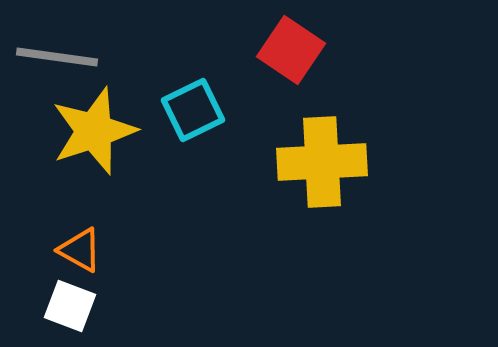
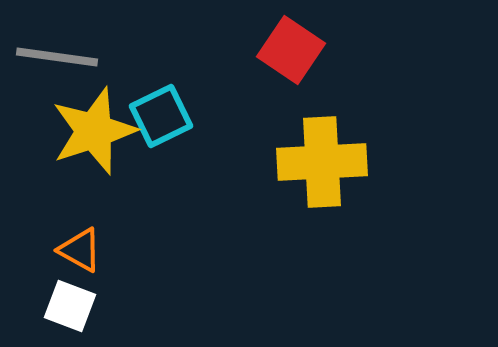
cyan square: moved 32 px left, 6 px down
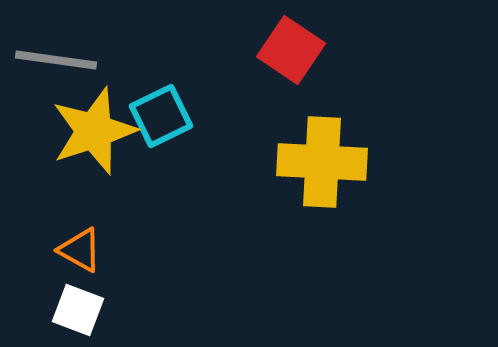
gray line: moved 1 px left, 3 px down
yellow cross: rotated 6 degrees clockwise
white square: moved 8 px right, 4 px down
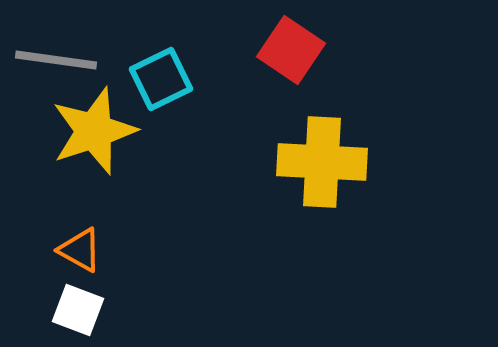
cyan square: moved 37 px up
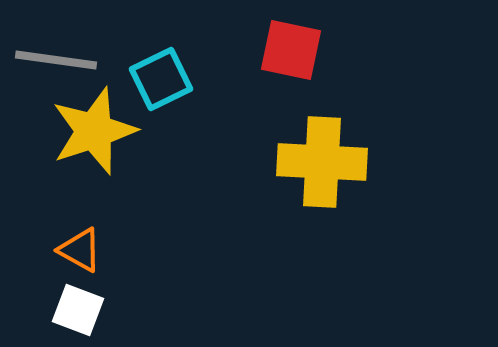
red square: rotated 22 degrees counterclockwise
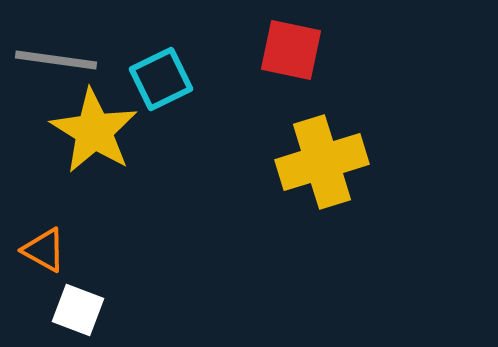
yellow star: rotated 22 degrees counterclockwise
yellow cross: rotated 20 degrees counterclockwise
orange triangle: moved 36 px left
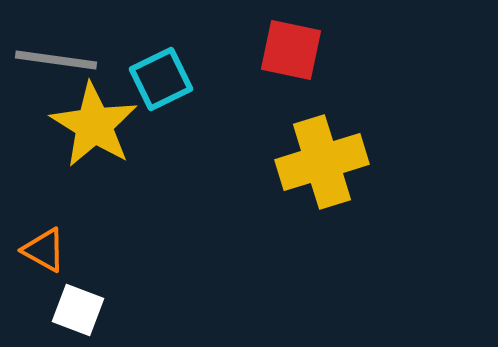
yellow star: moved 6 px up
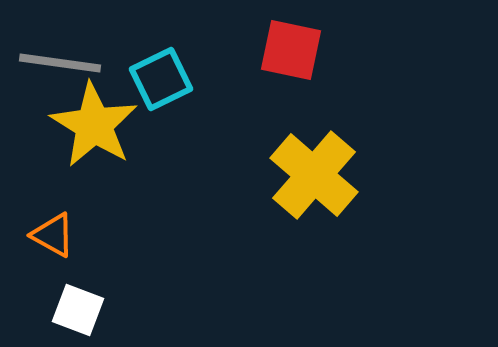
gray line: moved 4 px right, 3 px down
yellow cross: moved 8 px left, 13 px down; rotated 32 degrees counterclockwise
orange triangle: moved 9 px right, 15 px up
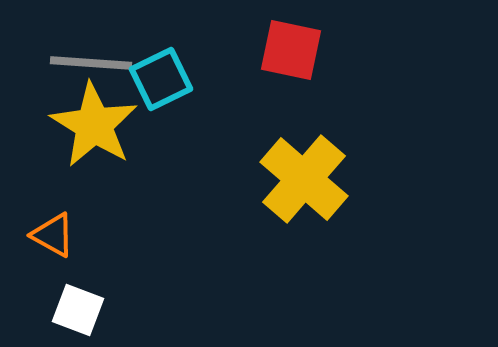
gray line: moved 31 px right; rotated 4 degrees counterclockwise
yellow cross: moved 10 px left, 4 px down
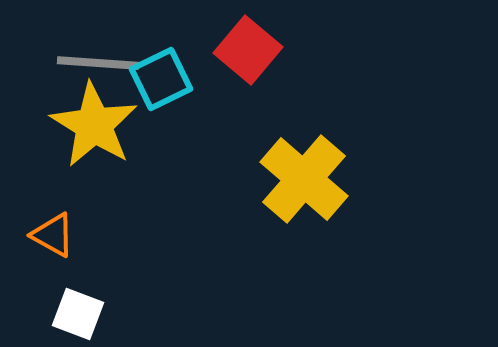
red square: moved 43 px left; rotated 28 degrees clockwise
gray line: moved 7 px right
white square: moved 4 px down
